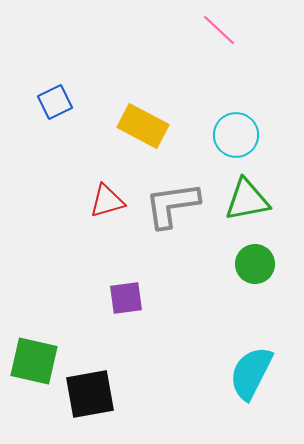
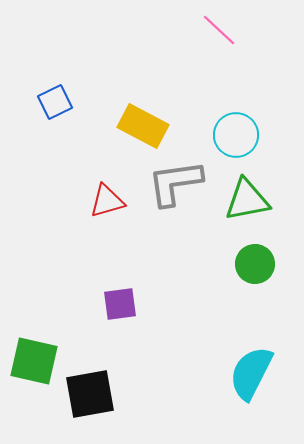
gray L-shape: moved 3 px right, 22 px up
purple square: moved 6 px left, 6 px down
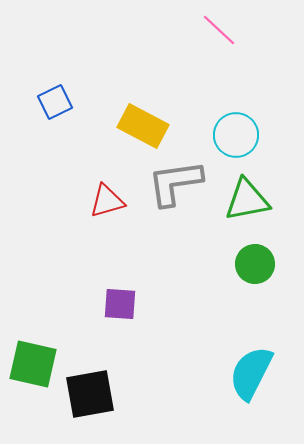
purple square: rotated 12 degrees clockwise
green square: moved 1 px left, 3 px down
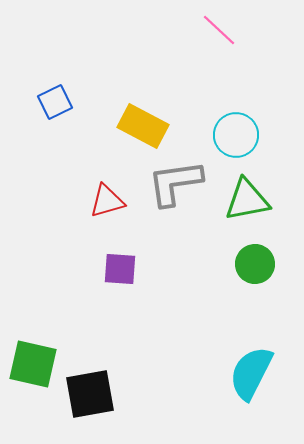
purple square: moved 35 px up
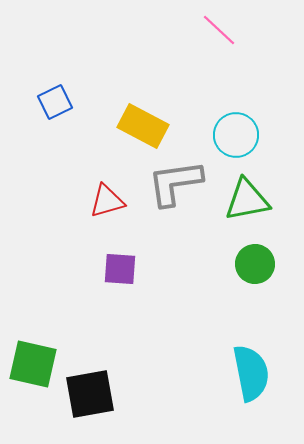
cyan semicircle: rotated 142 degrees clockwise
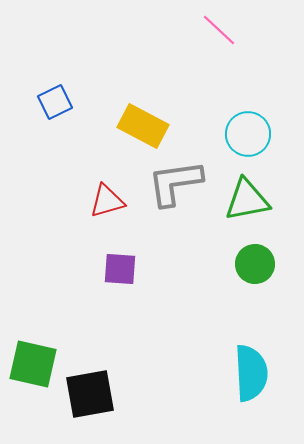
cyan circle: moved 12 px right, 1 px up
cyan semicircle: rotated 8 degrees clockwise
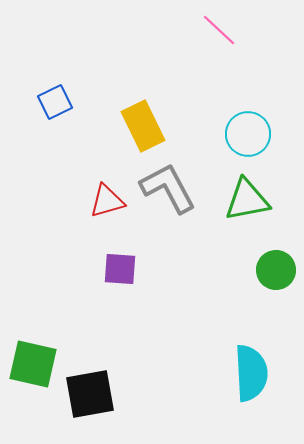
yellow rectangle: rotated 36 degrees clockwise
gray L-shape: moved 7 px left, 5 px down; rotated 70 degrees clockwise
green circle: moved 21 px right, 6 px down
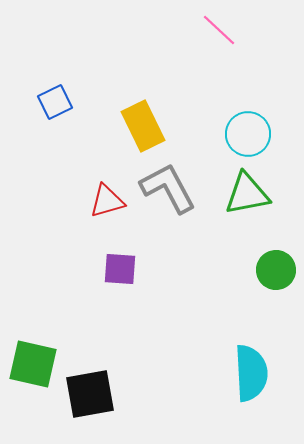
green triangle: moved 6 px up
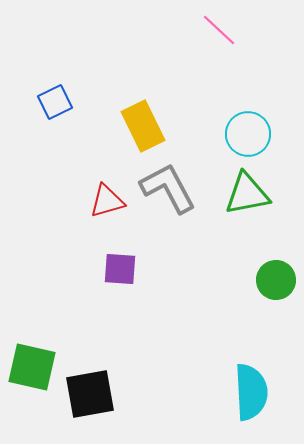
green circle: moved 10 px down
green square: moved 1 px left, 3 px down
cyan semicircle: moved 19 px down
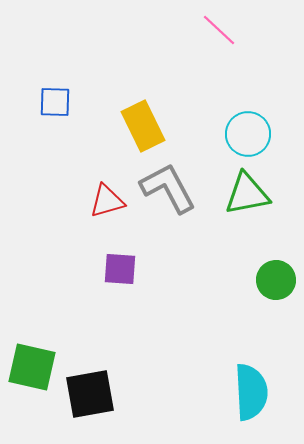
blue square: rotated 28 degrees clockwise
